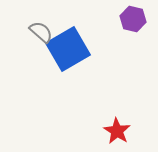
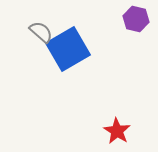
purple hexagon: moved 3 px right
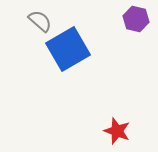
gray semicircle: moved 1 px left, 11 px up
red star: rotated 12 degrees counterclockwise
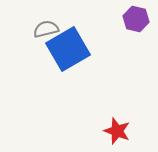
gray semicircle: moved 6 px right, 8 px down; rotated 55 degrees counterclockwise
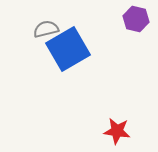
red star: rotated 12 degrees counterclockwise
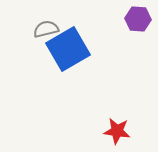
purple hexagon: moved 2 px right; rotated 10 degrees counterclockwise
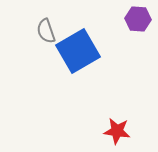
gray semicircle: moved 2 px down; rotated 95 degrees counterclockwise
blue square: moved 10 px right, 2 px down
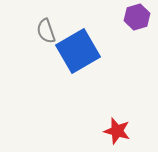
purple hexagon: moved 1 px left, 2 px up; rotated 20 degrees counterclockwise
red star: rotated 8 degrees clockwise
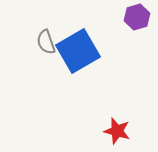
gray semicircle: moved 11 px down
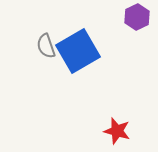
purple hexagon: rotated 10 degrees counterclockwise
gray semicircle: moved 4 px down
